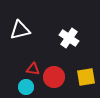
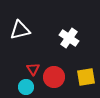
red triangle: rotated 48 degrees clockwise
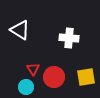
white triangle: rotated 45 degrees clockwise
white cross: rotated 30 degrees counterclockwise
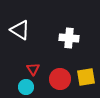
red circle: moved 6 px right, 2 px down
